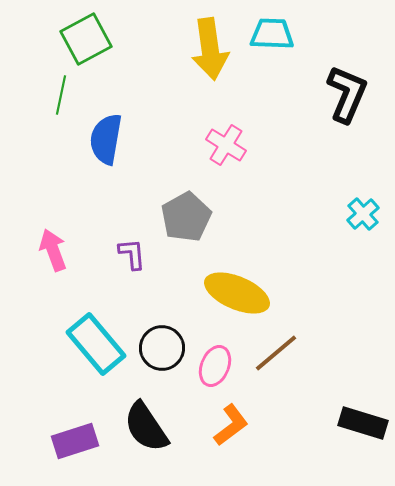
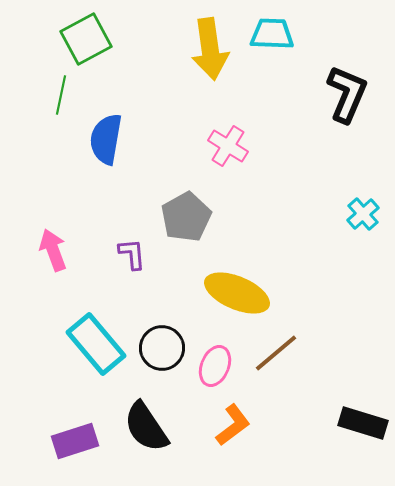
pink cross: moved 2 px right, 1 px down
orange L-shape: moved 2 px right
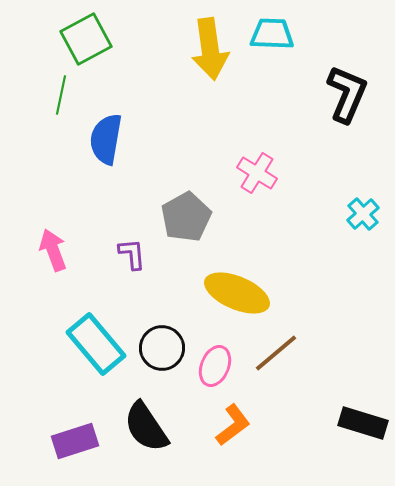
pink cross: moved 29 px right, 27 px down
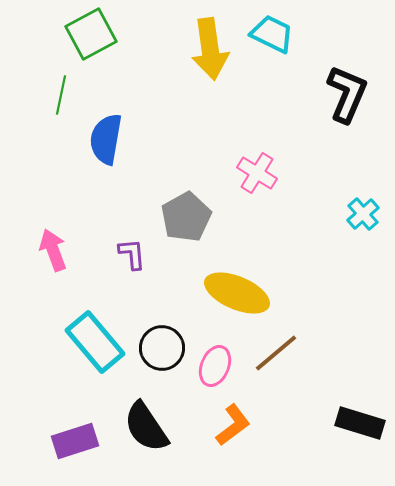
cyan trapezoid: rotated 24 degrees clockwise
green square: moved 5 px right, 5 px up
cyan rectangle: moved 1 px left, 2 px up
black rectangle: moved 3 px left
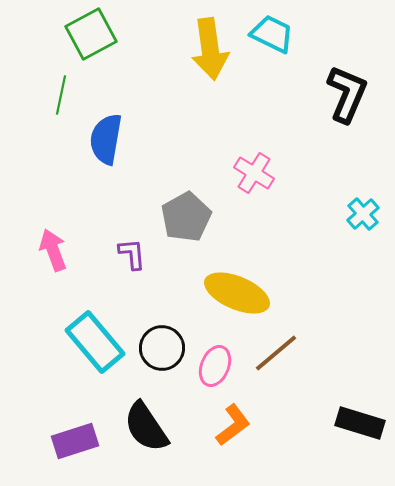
pink cross: moved 3 px left
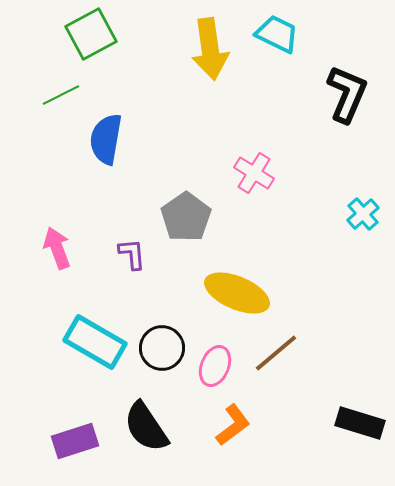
cyan trapezoid: moved 5 px right
green line: rotated 51 degrees clockwise
gray pentagon: rotated 6 degrees counterclockwise
pink arrow: moved 4 px right, 2 px up
cyan rectangle: rotated 20 degrees counterclockwise
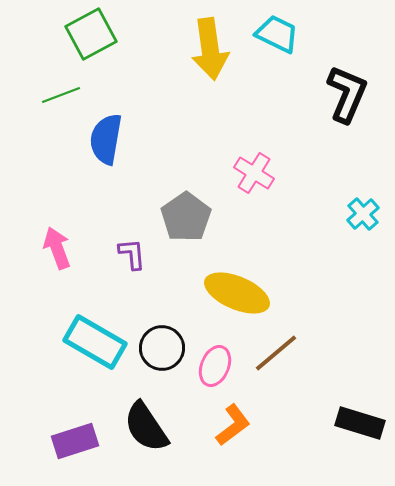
green line: rotated 6 degrees clockwise
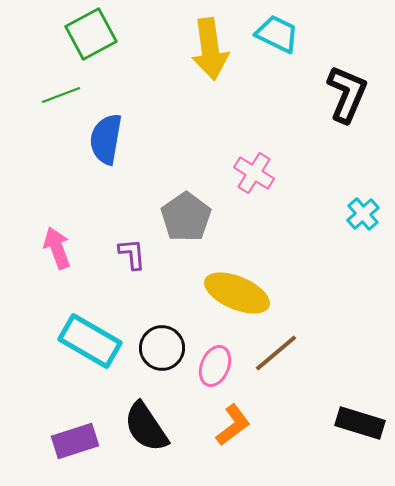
cyan rectangle: moved 5 px left, 1 px up
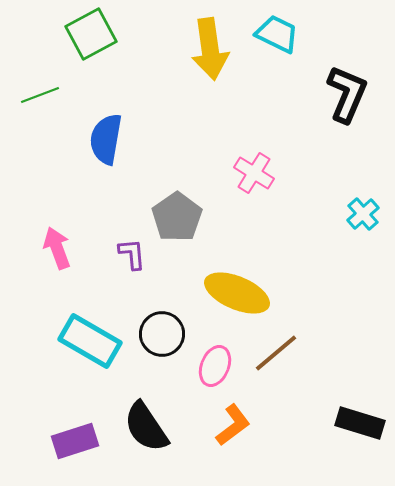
green line: moved 21 px left
gray pentagon: moved 9 px left
black circle: moved 14 px up
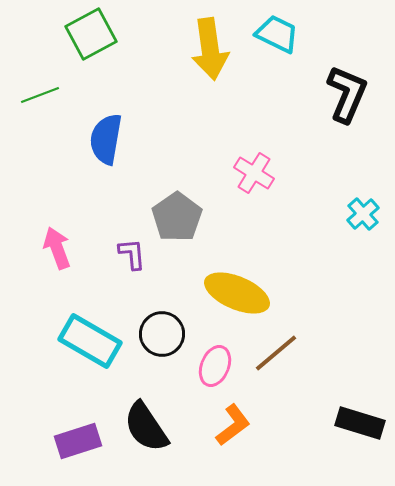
purple rectangle: moved 3 px right
